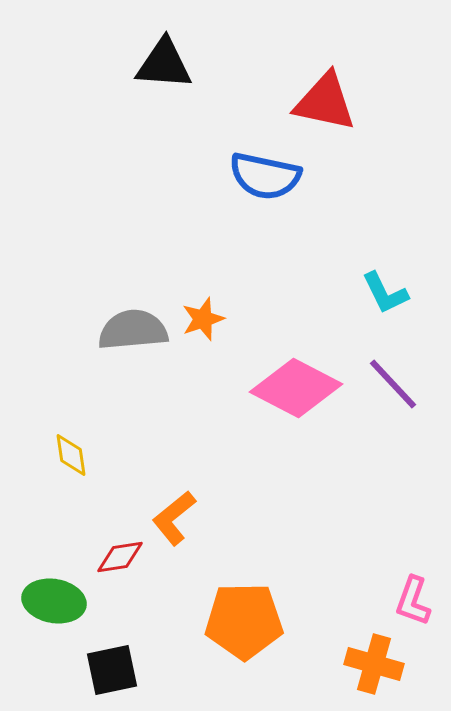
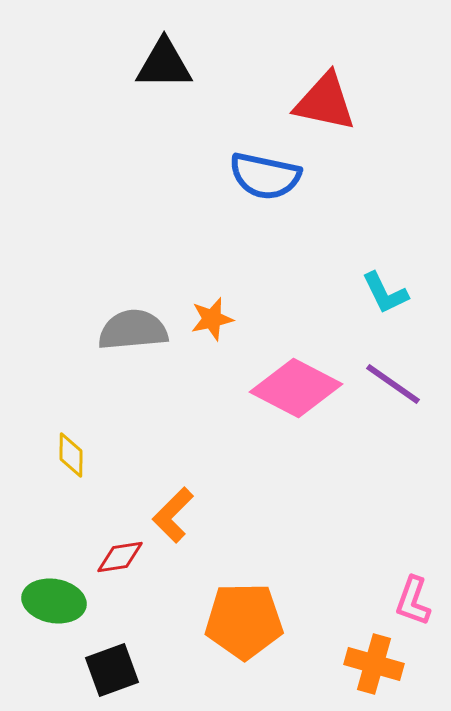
black triangle: rotated 4 degrees counterclockwise
orange star: moved 9 px right; rotated 6 degrees clockwise
purple line: rotated 12 degrees counterclockwise
yellow diamond: rotated 9 degrees clockwise
orange L-shape: moved 1 px left, 3 px up; rotated 6 degrees counterclockwise
black square: rotated 8 degrees counterclockwise
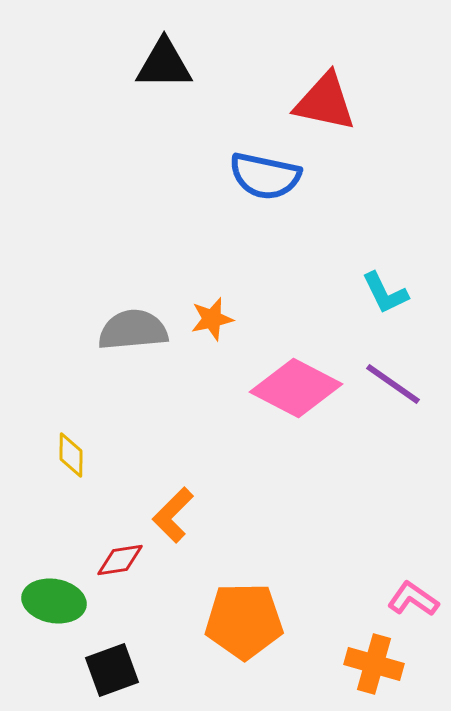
red diamond: moved 3 px down
pink L-shape: moved 2 px up; rotated 105 degrees clockwise
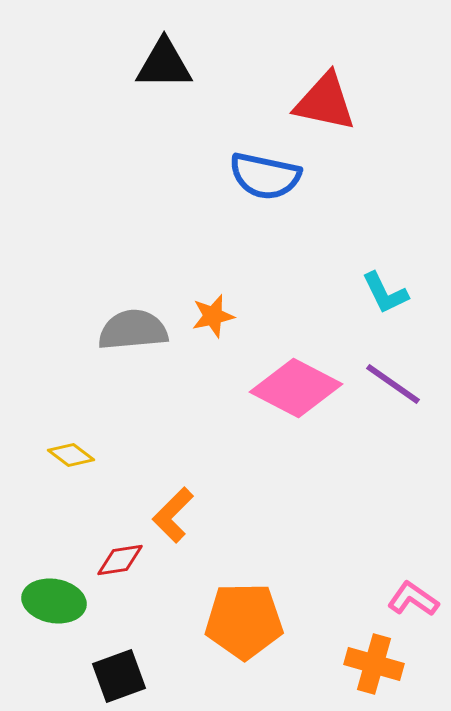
orange star: moved 1 px right, 3 px up
yellow diamond: rotated 54 degrees counterclockwise
black square: moved 7 px right, 6 px down
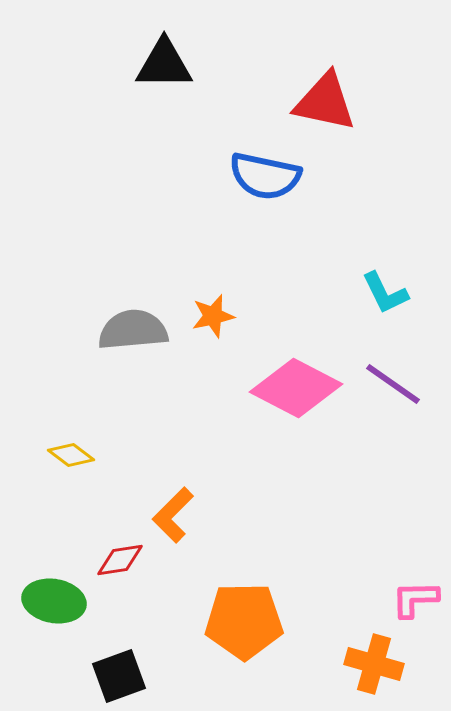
pink L-shape: moved 2 px right; rotated 36 degrees counterclockwise
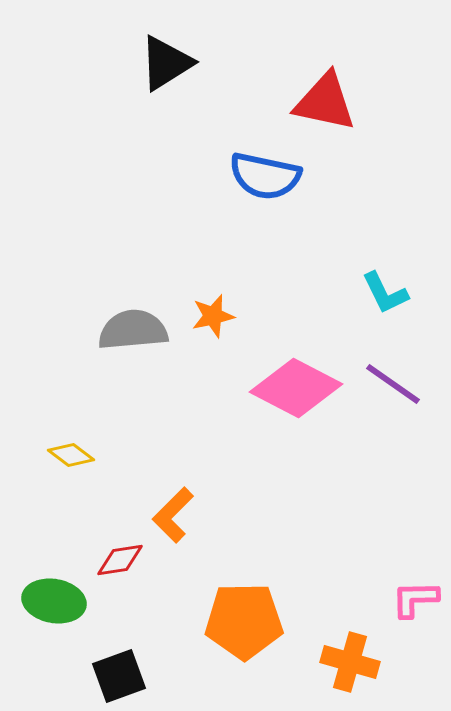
black triangle: moved 2 px right, 1 px up; rotated 32 degrees counterclockwise
orange cross: moved 24 px left, 2 px up
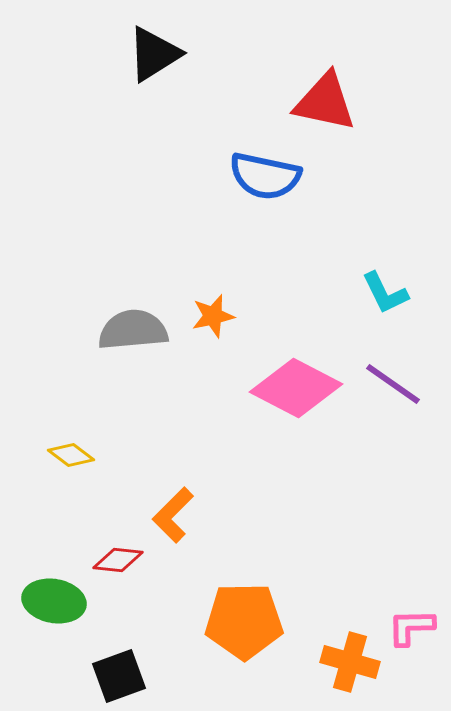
black triangle: moved 12 px left, 9 px up
red diamond: moved 2 px left; rotated 15 degrees clockwise
pink L-shape: moved 4 px left, 28 px down
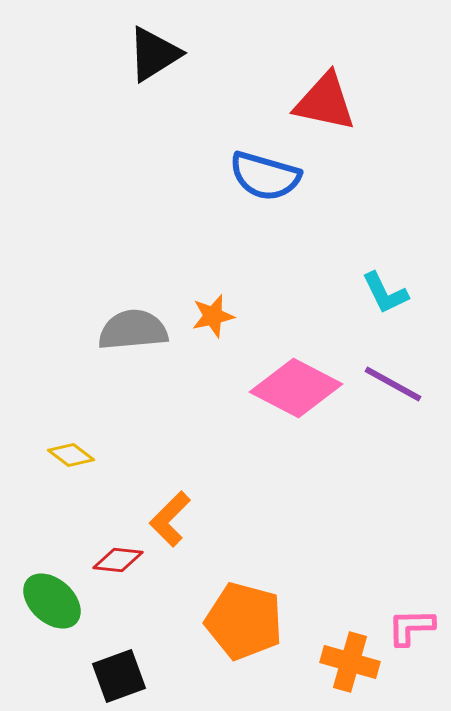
blue semicircle: rotated 4 degrees clockwise
purple line: rotated 6 degrees counterclockwise
orange L-shape: moved 3 px left, 4 px down
green ellipse: moved 2 px left; rotated 32 degrees clockwise
orange pentagon: rotated 16 degrees clockwise
